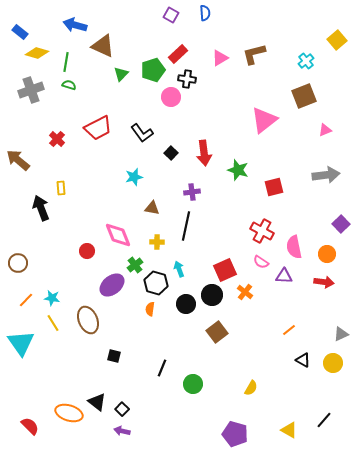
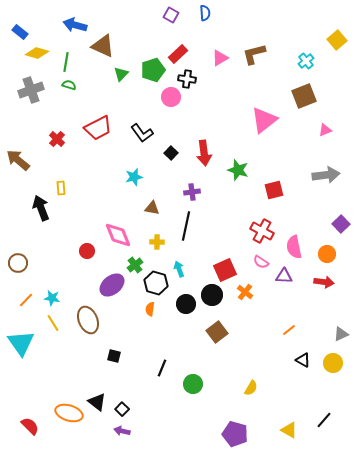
red square at (274, 187): moved 3 px down
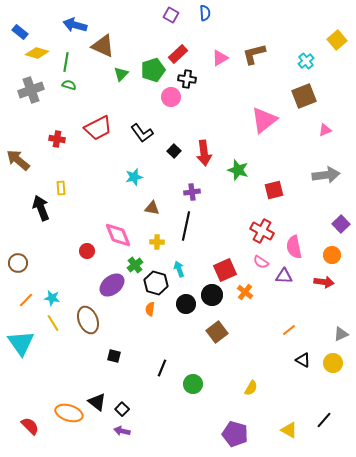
red cross at (57, 139): rotated 35 degrees counterclockwise
black square at (171, 153): moved 3 px right, 2 px up
orange circle at (327, 254): moved 5 px right, 1 px down
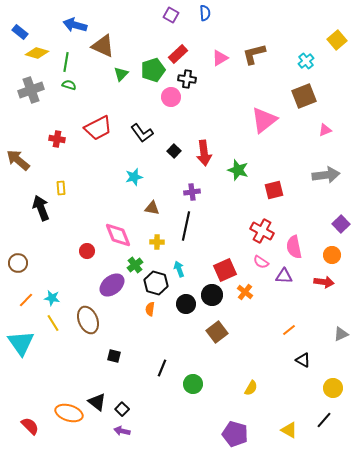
yellow circle at (333, 363): moved 25 px down
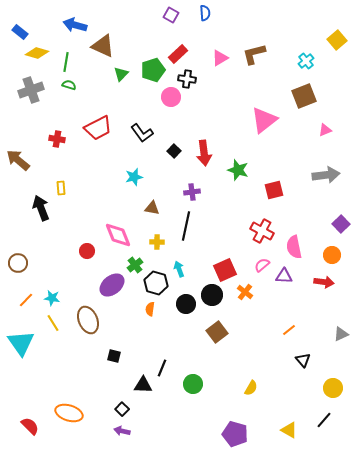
pink semicircle at (261, 262): moved 1 px right, 3 px down; rotated 105 degrees clockwise
black triangle at (303, 360): rotated 21 degrees clockwise
black triangle at (97, 402): moved 46 px right, 17 px up; rotated 36 degrees counterclockwise
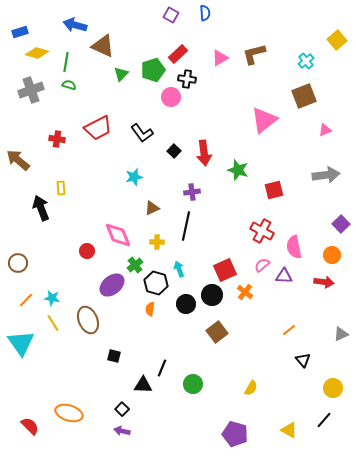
blue rectangle at (20, 32): rotated 56 degrees counterclockwise
brown triangle at (152, 208): rotated 35 degrees counterclockwise
